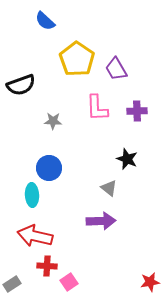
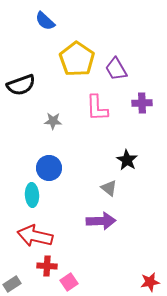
purple cross: moved 5 px right, 8 px up
black star: moved 1 px down; rotated 10 degrees clockwise
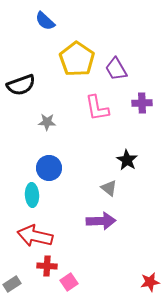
pink L-shape: rotated 8 degrees counterclockwise
gray star: moved 6 px left, 1 px down
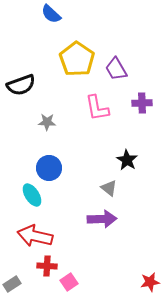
blue semicircle: moved 6 px right, 7 px up
cyan ellipse: rotated 30 degrees counterclockwise
purple arrow: moved 1 px right, 2 px up
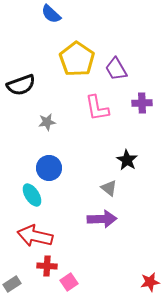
gray star: rotated 12 degrees counterclockwise
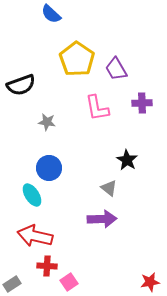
gray star: rotated 18 degrees clockwise
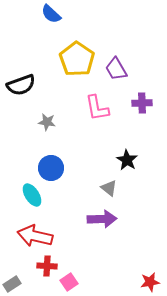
blue circle: moved 2 px right
